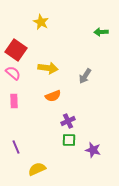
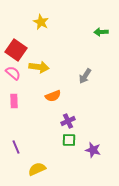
yellow arrow: moved 9 px left, 1 px up
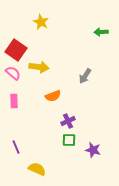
yellow semicircle: rotated 48 degrees clockwise
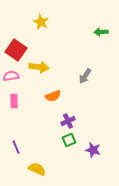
pink semicircle: moved 2 px left, 3 px down; rotated 49 degrees counterclockwise
green square: rotated 24 degrees counterclockwise
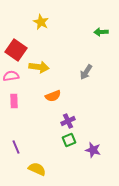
gray arrow: moved 1 px right, 4 px up
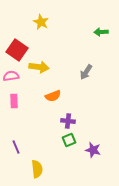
red square: moved 1 px right
purple cross: rotated 32 degrees clockwise
yellow semicircle: rotated 60 degrees clockwise
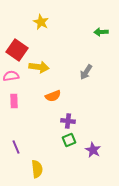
purple star: rotated 14 degrees clockwise
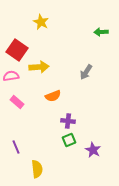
yellow arrow: rotated 12 degrees counterclockwise
pink rectangle: moved 3 px right, 1 px down; rotated 48 degrees counterclockwise
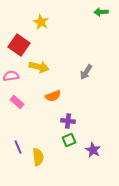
green arrow: moved 20 px up
red square: moved 2 px right, 5 px up
yellow arrow: rotated 18 degrees clockwise
purple line: moved 2 px right
yellow semicircle: moved 1 px right, 12 px up
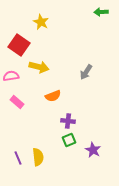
purple line: moved 11 px down
